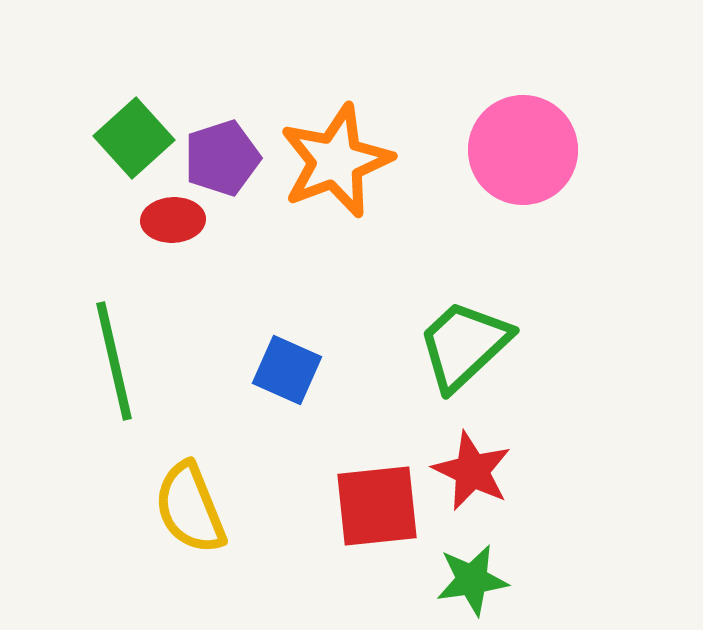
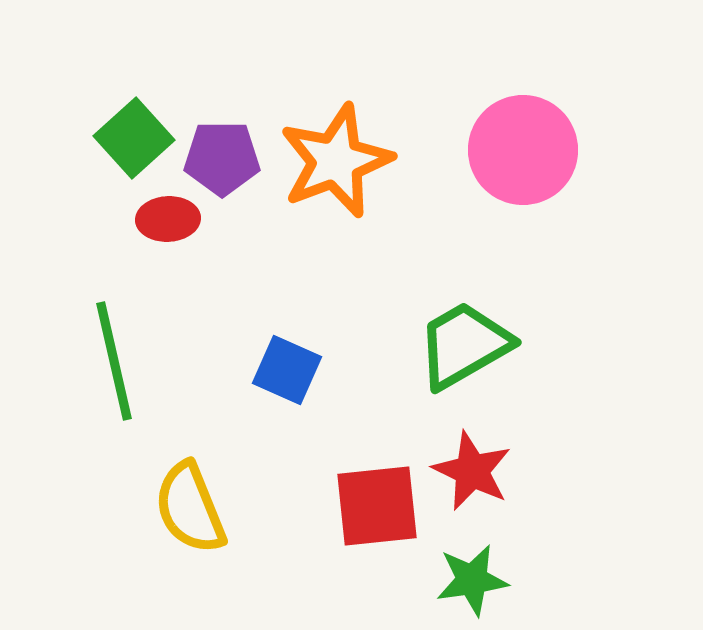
purple pentagon: rotated 18 degrees clockwise
red ellipse: moved 5 px left, 1 px up
green trapezoid: rotated 13 degrees clockwise
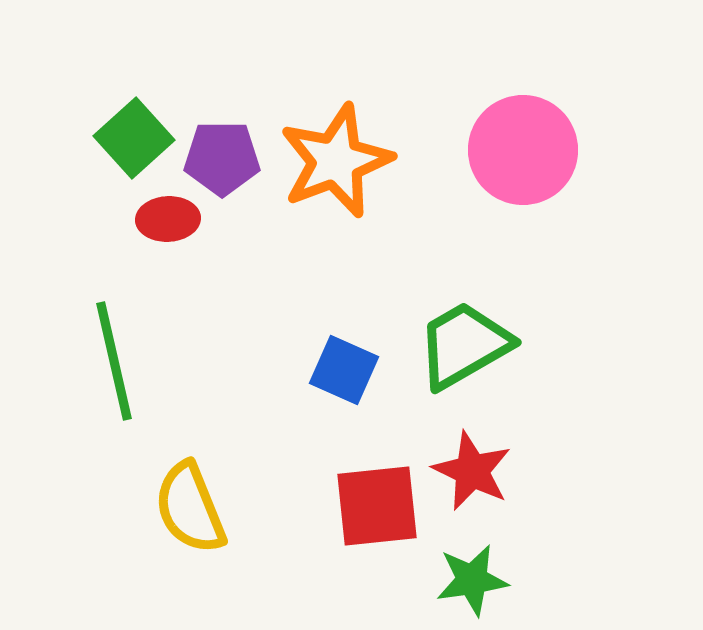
blue square: moved 57 px right
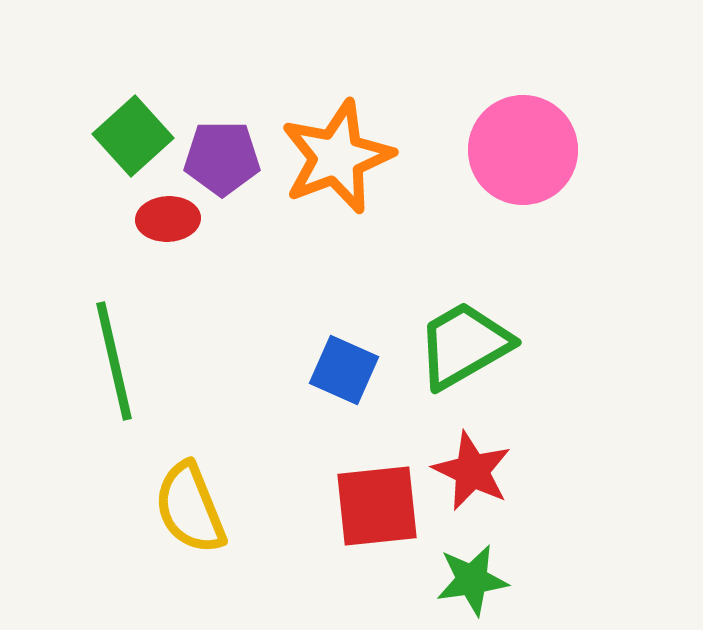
green square: moved 1 px left, 2 px up
orange star: moved 1 px right, 4 px up
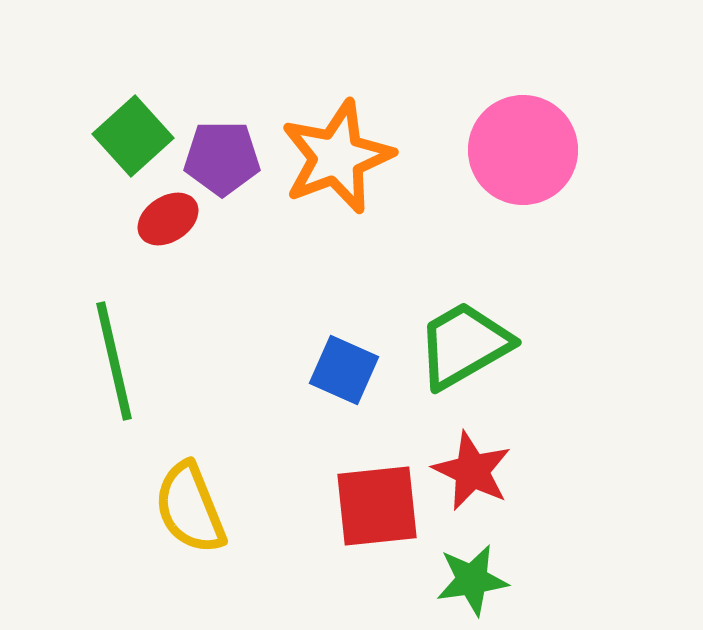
red ellipse: rotated 30 degrees counterclockwise
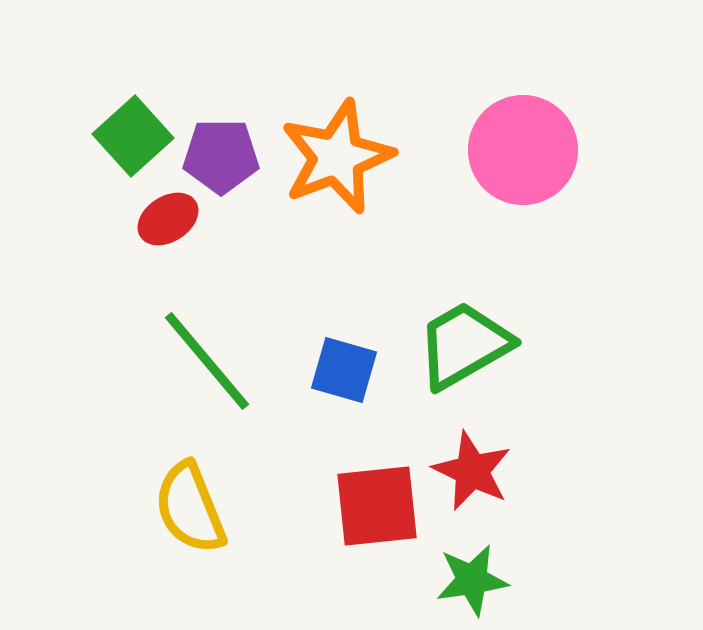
purple pentagon: moved 1 px left, 2 px up
green line: moved 93 px right; rotated 27 degrees counterclockwise
blue square: rotated 8 degrees counterclockwise
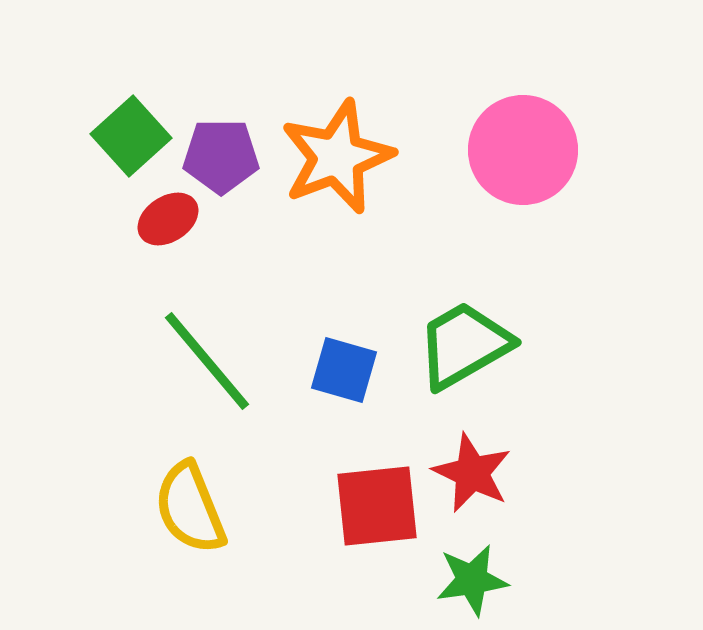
green square: moved 2 px left
red star: moved 2 px down
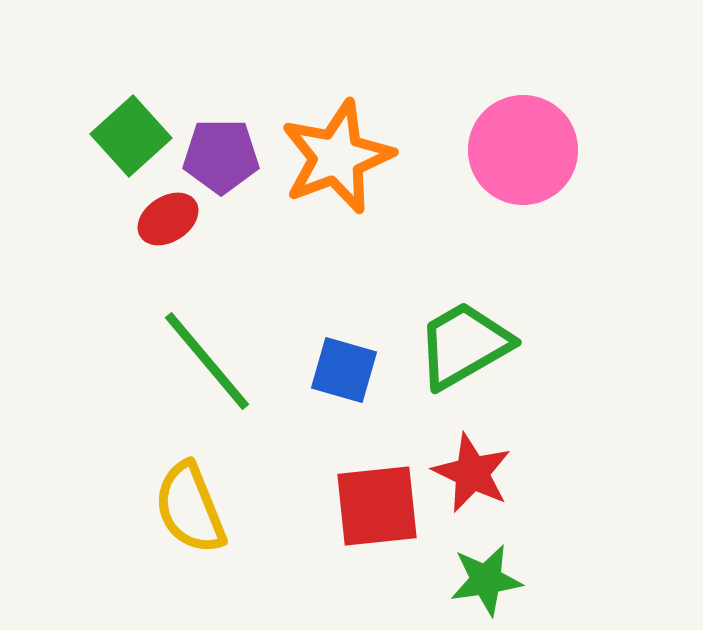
green star: moved 14 px right
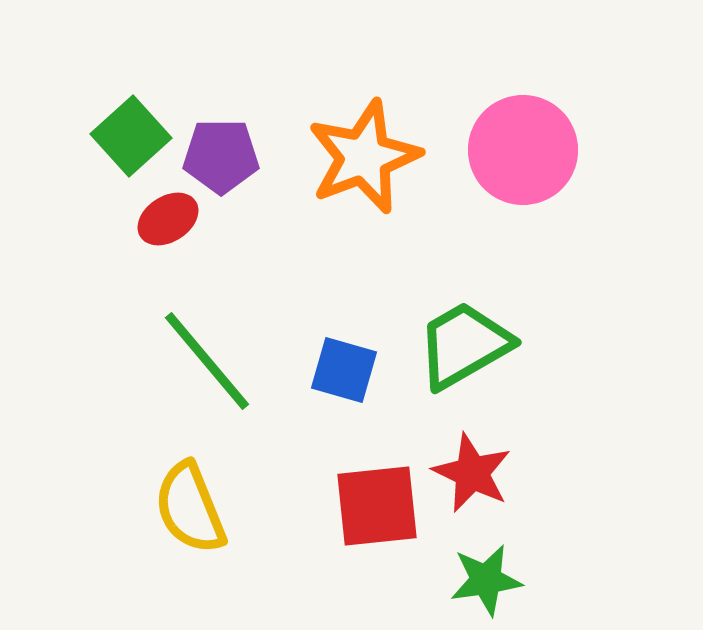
orange star: moved 27 px right
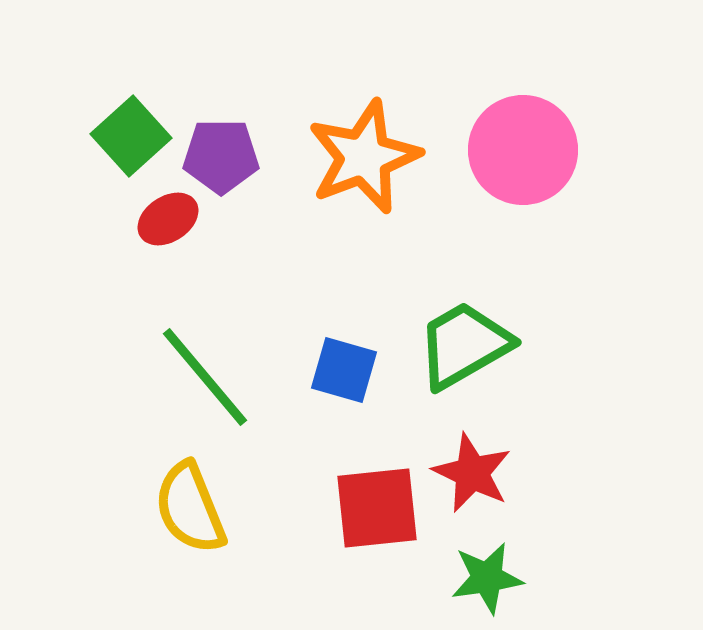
green line: moved 2 px left, 16 px down
red square: moved 2 px down
green star: moved 1 px right, 2 px up
